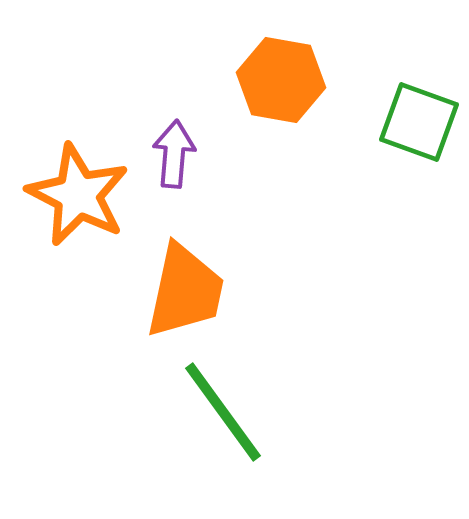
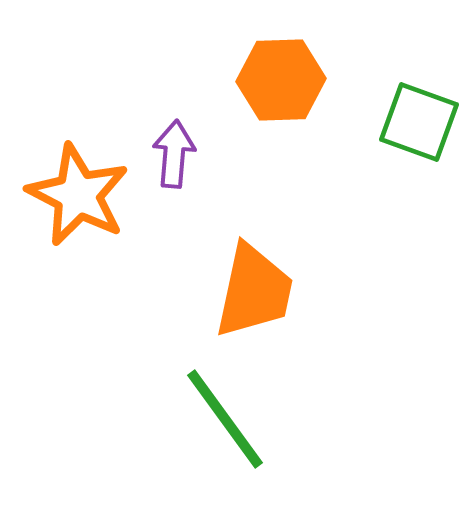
orange hexagon: rotated 12 degrees counterclockwise
orange trapezoid: moved 69 px right
green line: moved 2 px right, 7 px down
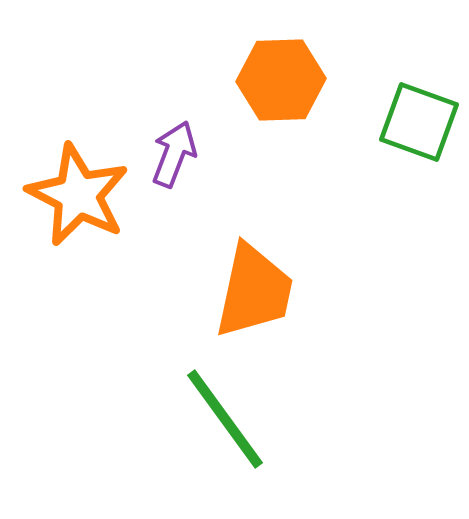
purple arrow: rotated 16 degrees clockwise
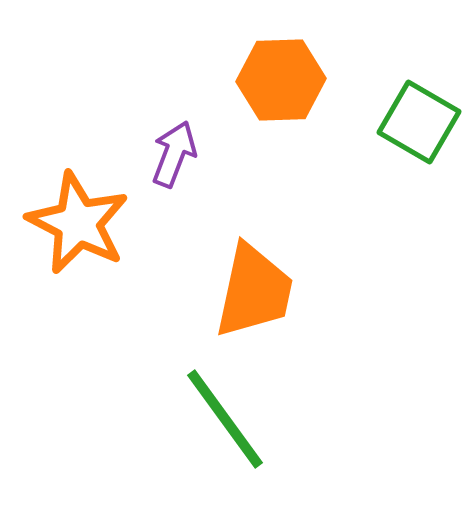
green square: rotated 10 degrees clockwise
orange star: moved 28 px down
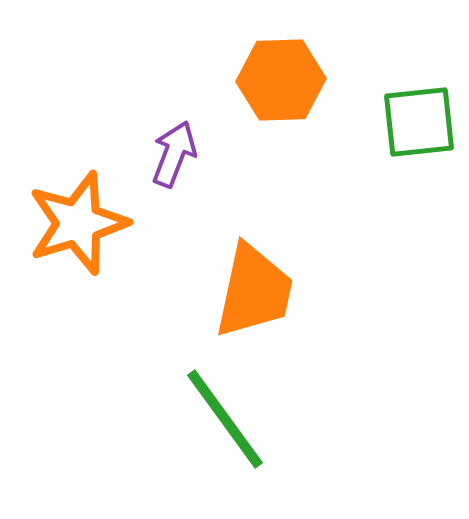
green square: rotated 36 degrees counterclockwise
orange star: rotated 28 degrees clockwise
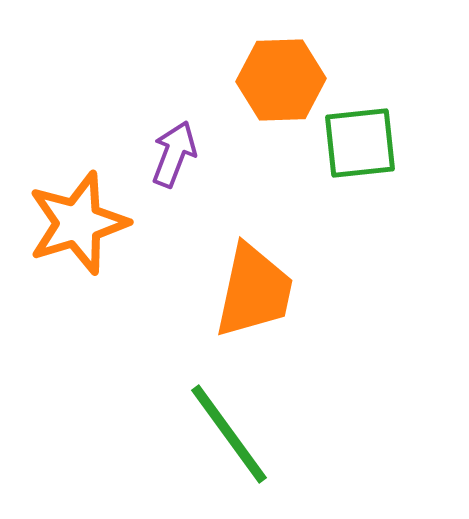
green square: moved 59 px left, 21 px down
green line: moved 4 px right, 15 px down
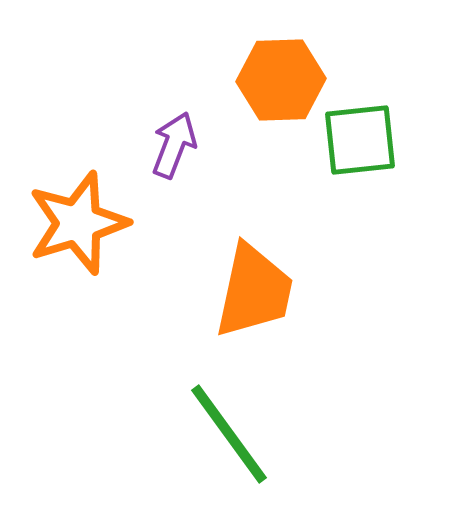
green square: moved 3 px up
purple arrow: moved 9 px up
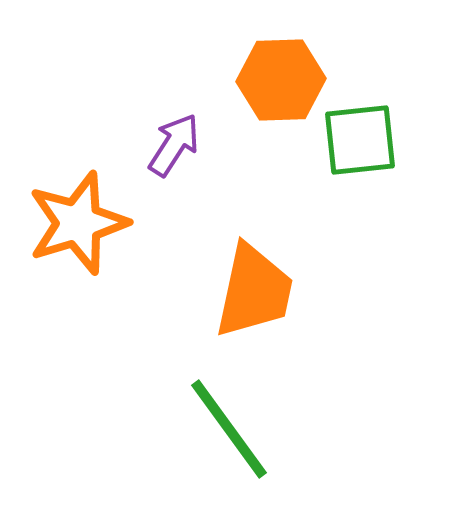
purple arrow: rotated 12 degrees clockwise
green line: moved 5 px up
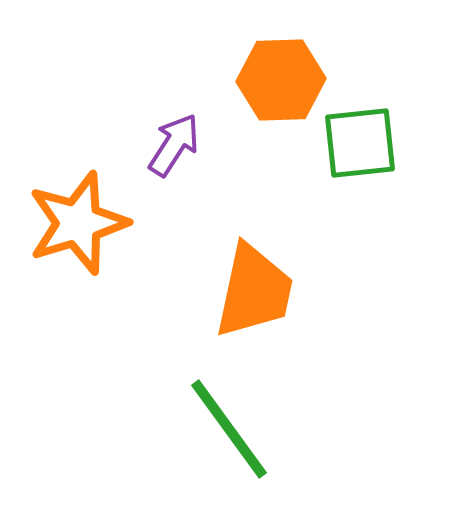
green square: moved 3 px down
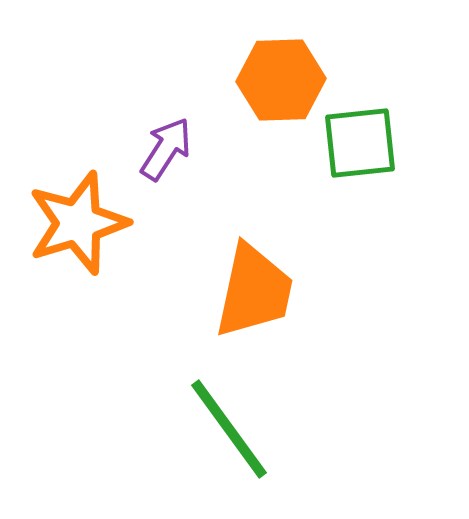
purple arrow: moved 8 px left, 4 px down
